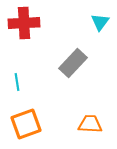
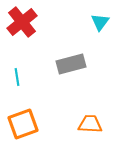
red cross: moved 2 px left, 1 px up; rotated 36 degrees counterclockwise
gray rectangle: moved 2 px left, 1 px down; rotated 32 degrees clockwise
cyan line: moved 5 px up
orange square: moved 3 px left
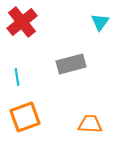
orange square: moved 2 px right, 7 px up
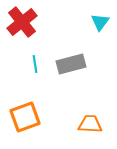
cyan line: moved 18 px right, 13 px up
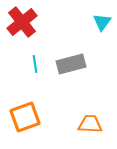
cyan triangle: moved 2 px right
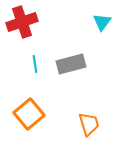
red cross: rotated 20 degrees clockwise
orange square: moved 4 px right, 3 px up; rotated 20 degrees counterclockwise
orange trapezoid: moved 1 px left; rotated 70 degrees clockwise
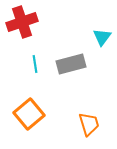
cyan triangle: moved 15 px down
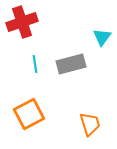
orange square: rotated 12 degrees clockwise
orange trapezoid: moved 1 px right
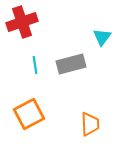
cyan line: moved 1 px down
orange trapezoid: rotated 15 degrees clockwise
